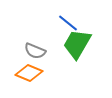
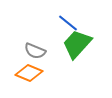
green trapezoid: rotated 12 degrees clockwise
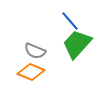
blue line: moved 2 px right, 2 px up; rotated 10 degrees clockwise
orange diamond: moved 2 px right, 1 px up
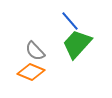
gray semicircle: rotated 25 degrees clockwise
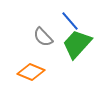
gray semicircle: moved 8 px right, 14 px up
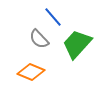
blue line: moved 17 px left, 4 px up
gray semicircle: moved 4 px left, 2 px down
